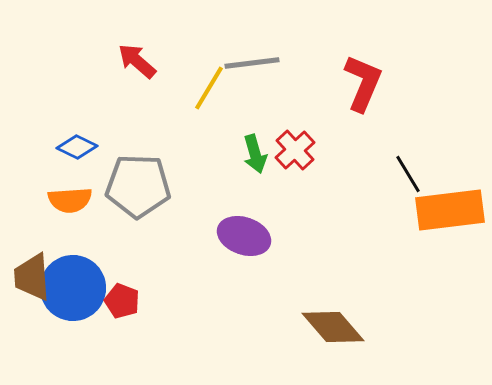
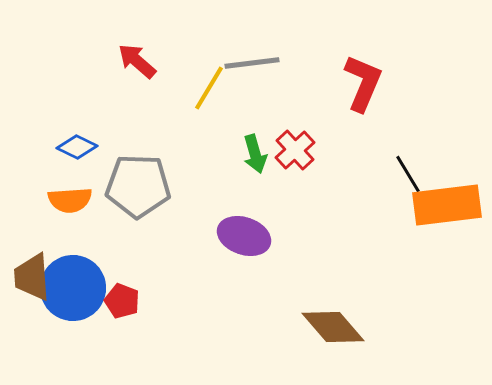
orange rectangle: moved 3 px left, 5 px up
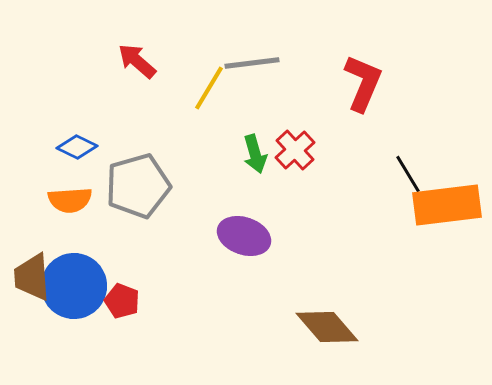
gray pentagon: rotated 18 degrees counterclockwise
blue circle: moved 1 px right, 2 px up
brown diamond: moved 6 px left
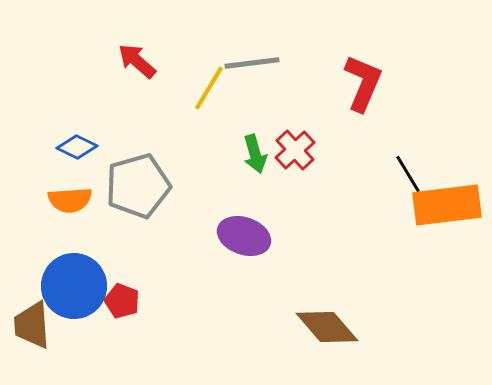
brown trapezoid: moved 48 px down
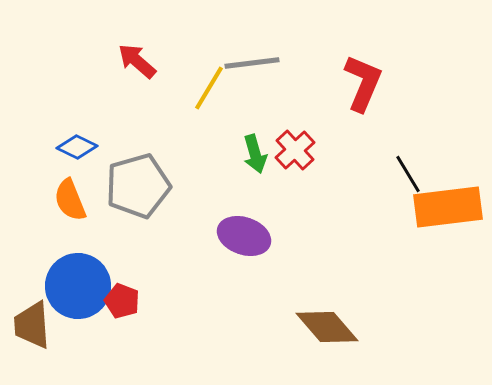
orange semicircle: rotated 72 degrees clockwise
orange rectangle: moved 1 px right, 2 px down
blue circle: moved 4 px right
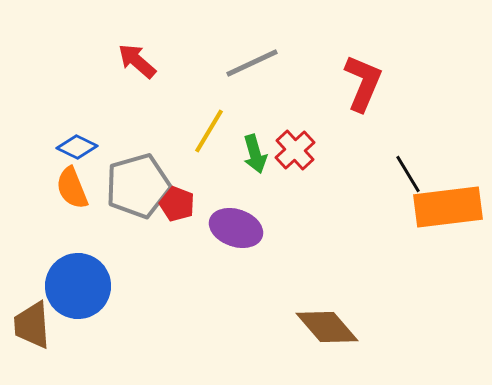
gray line: rotated 18 degrees counterclockwise
yellow line: moved 43 px down
orange semicircle: moved 2 px right, 12 px up
purple ellipse: moved 8 px left, 8 px up
red pentagon: moved 55 px right, 97 px up
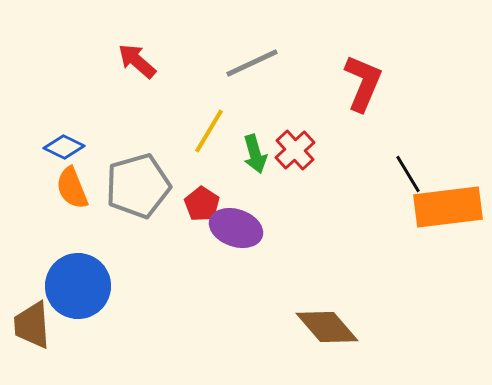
blue diamond: moved 13 px left
red pentagon: moved 25 px right; rotated 12 degrees clockwise
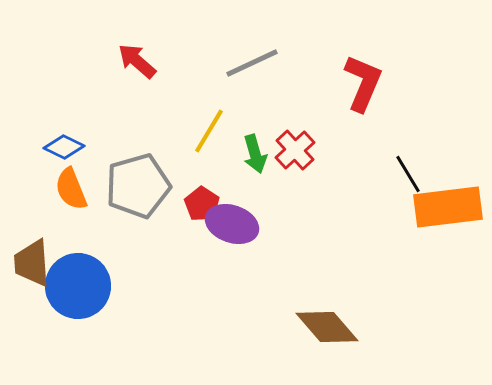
orange semicircle: moved 1 px left, 1 px down
purple ellipse: moved 4 px left, 4 px up
brown trapezoid: moved 62 px up
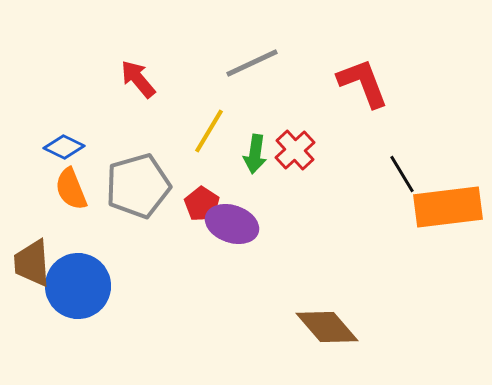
red arrow: moved 1 px right, 18 px down; rotated 9 degrees clockwise
red L-shape: rotated 44 degrees counterclockwise
green arrow: rotated 24 degrees clockwise
black line: moved 6 px left
